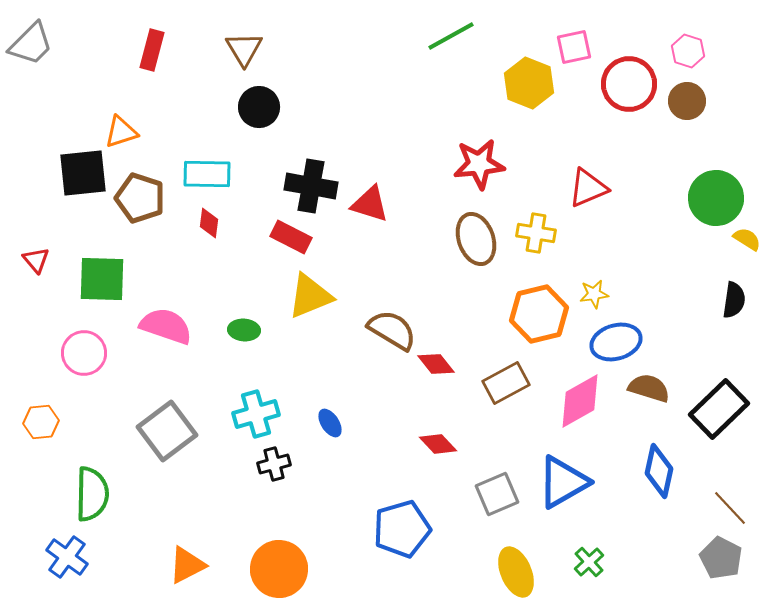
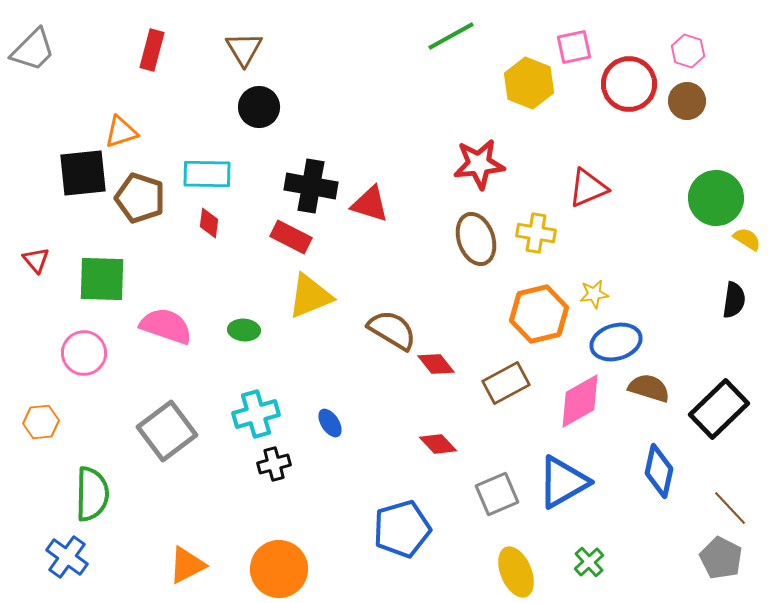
gray trapezoid at (31, 44): moved 2 px right, 6 px down
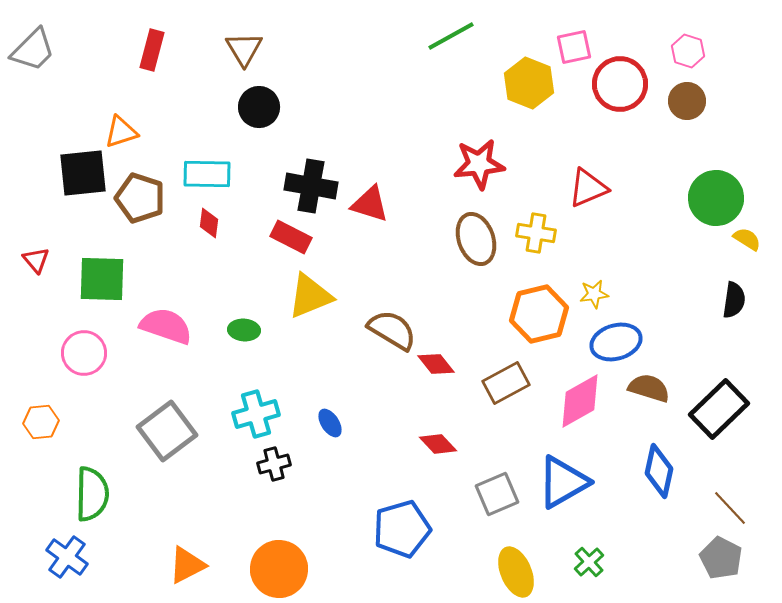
red circle at (629, 84): moved 9 px left
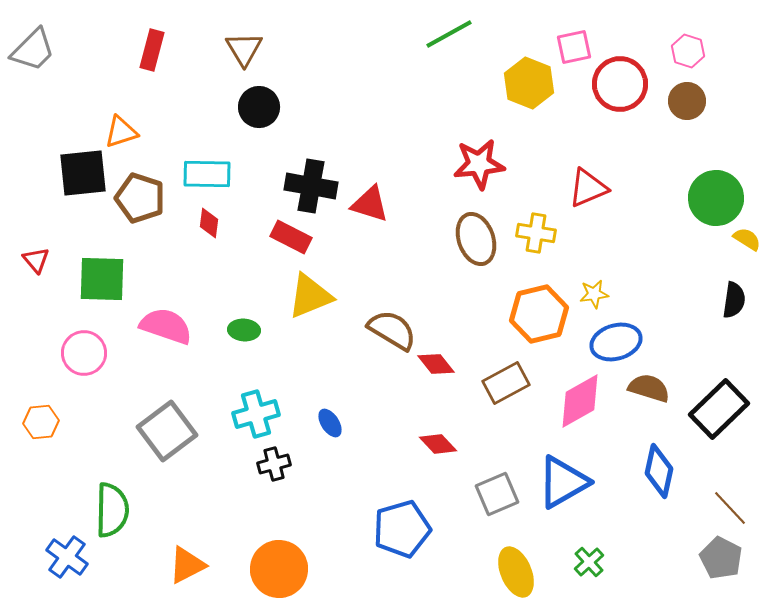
green line at (451, 36): moved 2 px left, 2 px up
green semicircle at (92, 494): moved 20 px right, 16 px down
